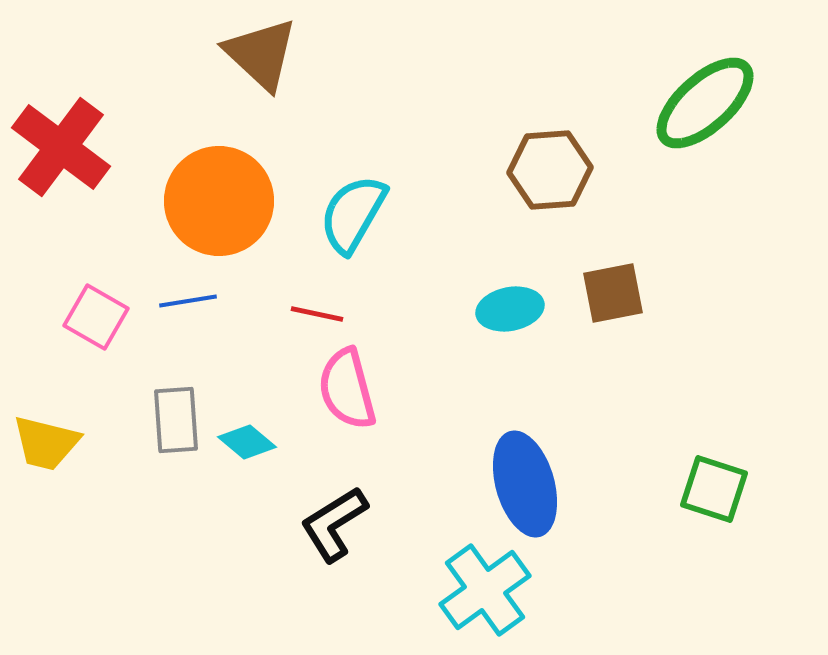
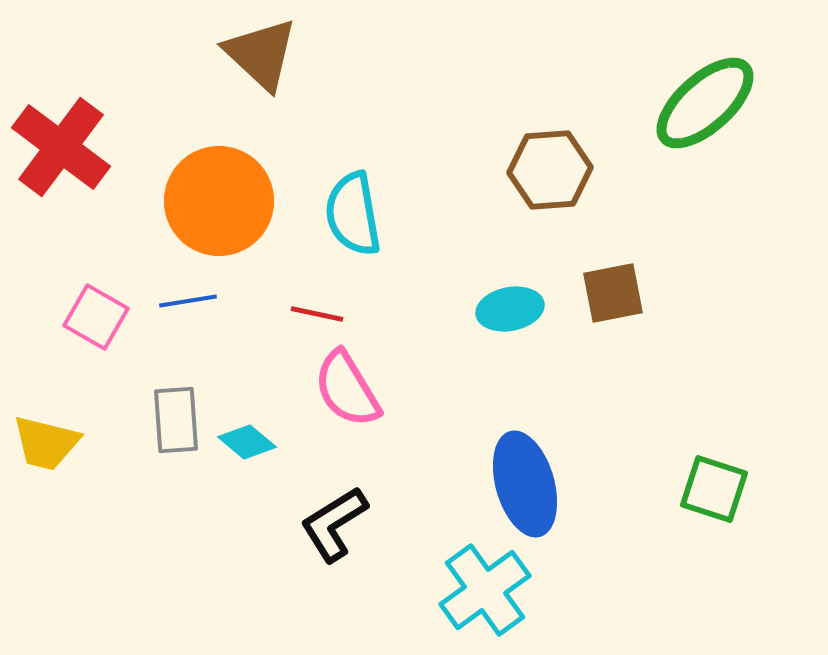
cyan semicircle: rotated 40 degrees counterclockwise
pink semicircle: rotated 16 degrees counterclockwise
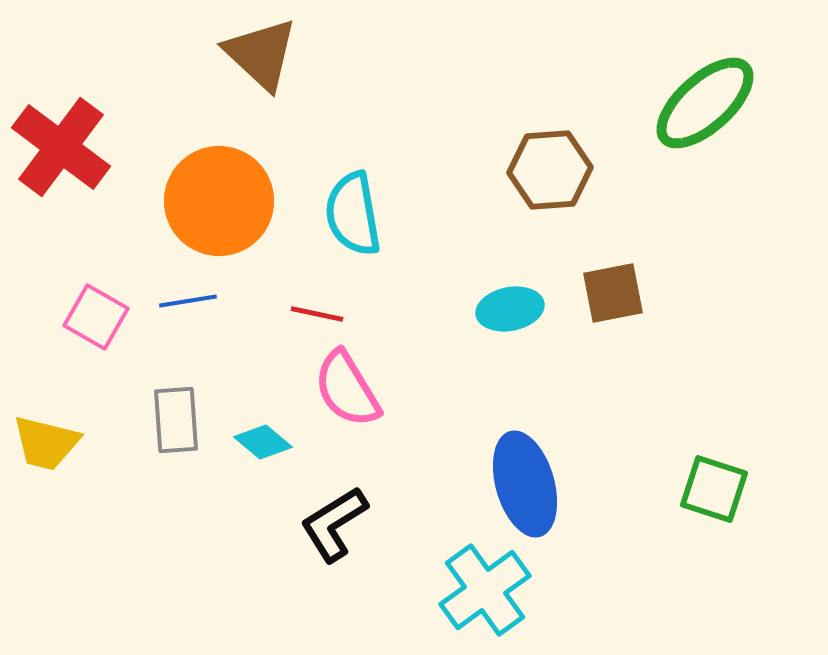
cyan diamond: moved 16 px right
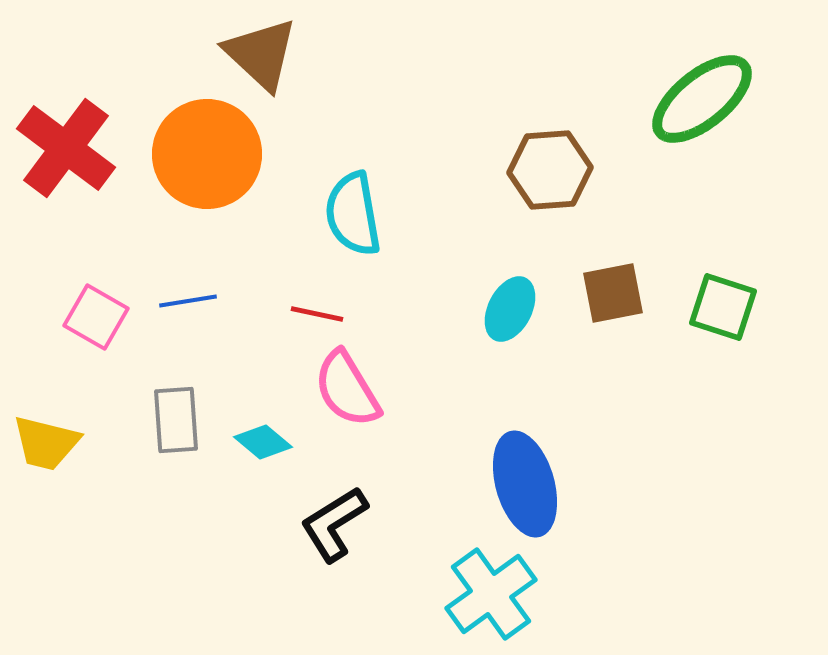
green ellipse: moved 3 px left, 4 px up; rotated 3 degrees clockwise
red cross: moved 5 px right, 1 px down
orange circle: moved 12 px left, 47 px up
cyan ellipse: rotated 52 degrees counterclockwise
green square: moved 9 px right, 182 px up
cyan cross: moved 6 px right, 4 px down
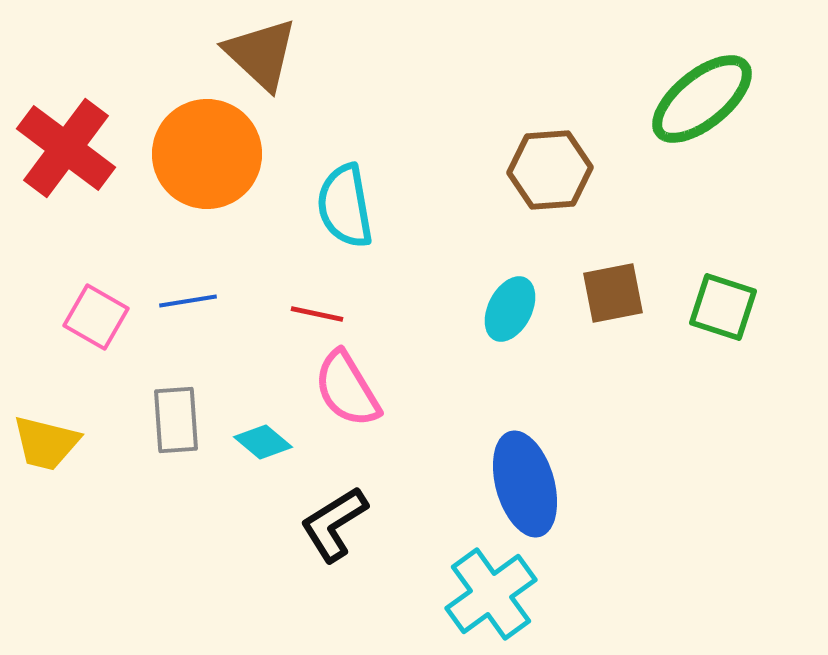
cyan semicircle: moved 8 px left, 8 px up
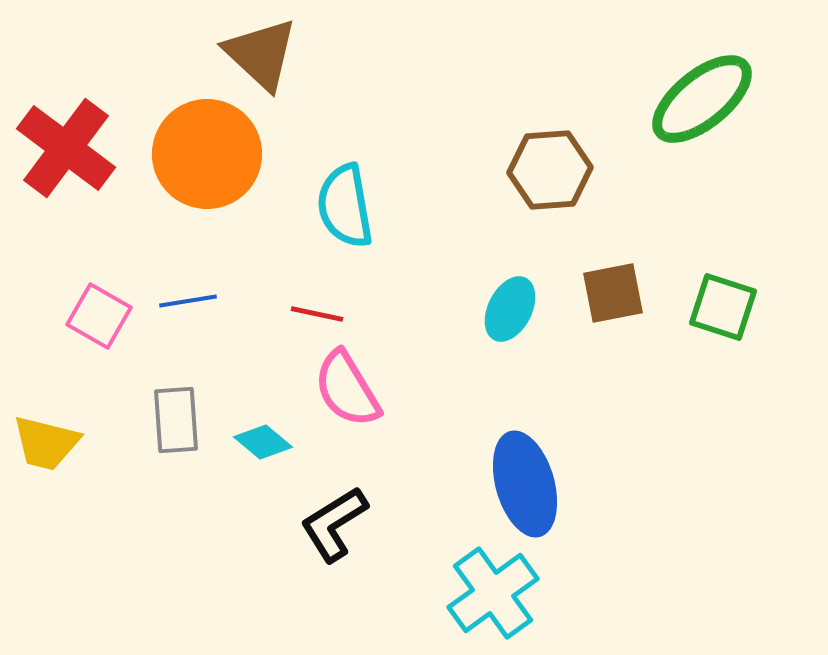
pink square: moved 3 px right, 1 px up
cyan cross: moved 2 px right, 1 px up
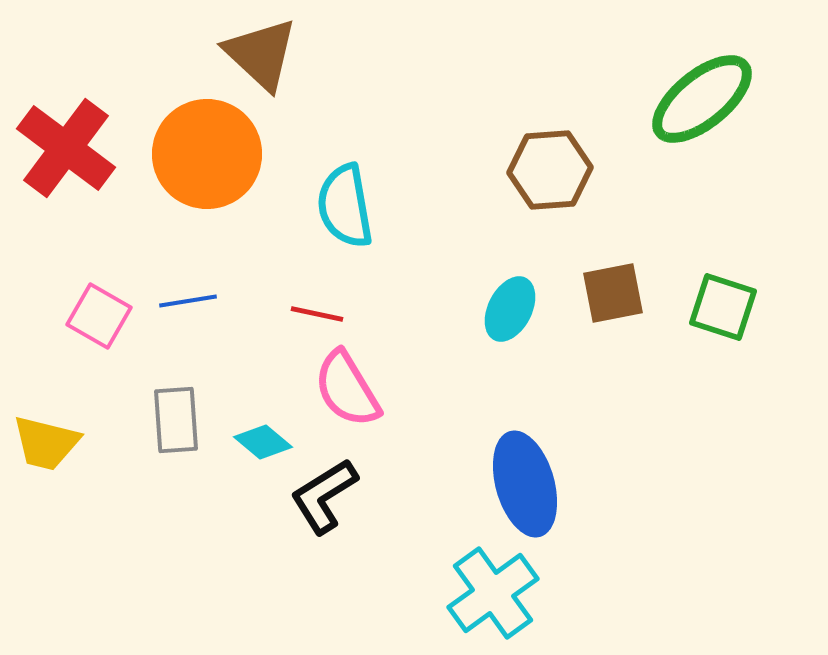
black L-shape: moved 10 px left, 28 px up
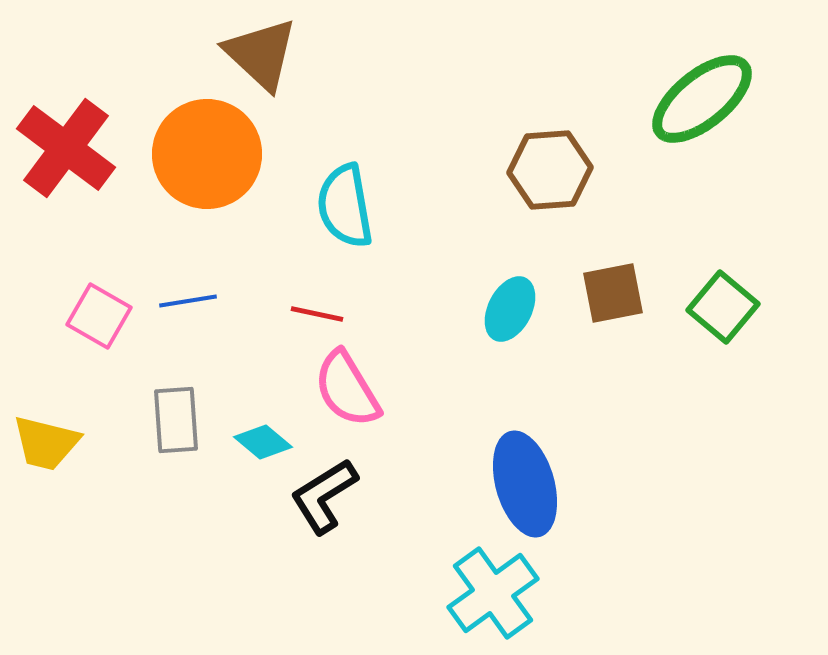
green square: rotated 22 degrees clockwise
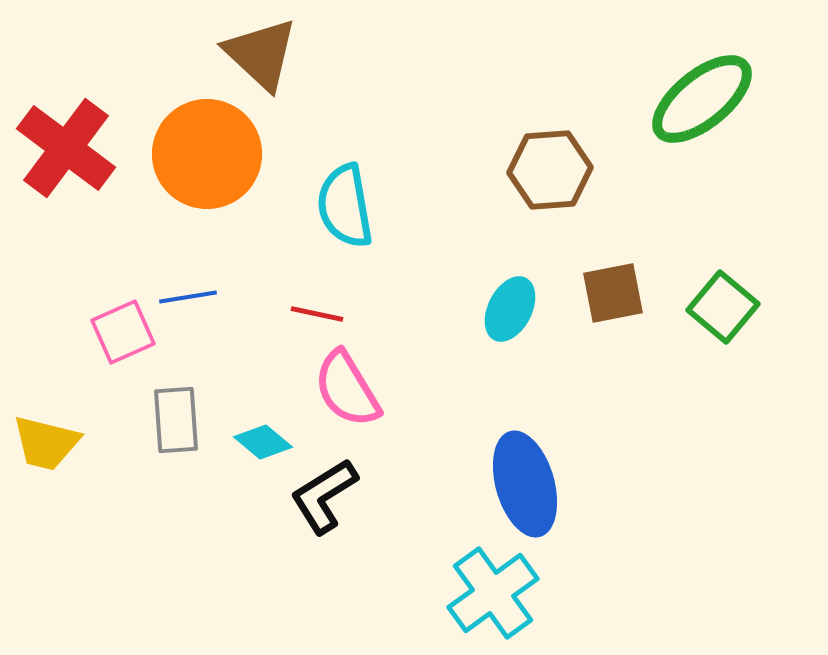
blue line: moved 4 px up
pink square: moved 24 px right, 16 px down; rotated 36 degrees clockwise
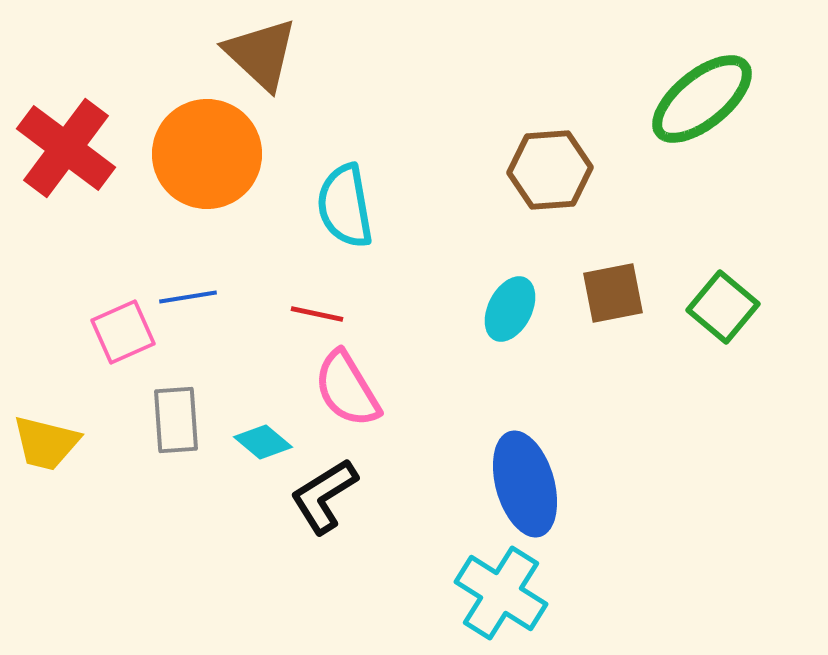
cyan cross: moved 8 px right; rotated 22 degrees counterclockwise
